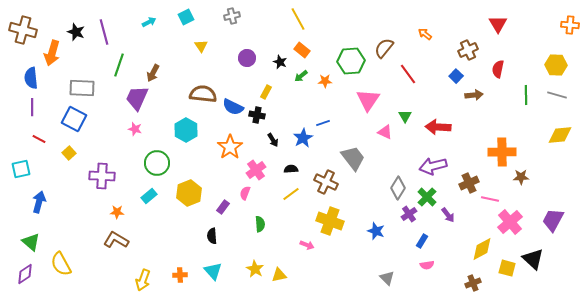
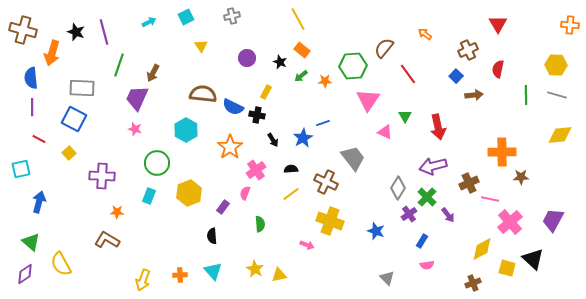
green hexagon at (351, 61): moved 2 px right, 5 px down
red arrow at (438, 127): rotated 105 degrees counterclockwise
cyan rectangle at (149, 196): rotated 28 degrees counterclockwise
brown L-shape at (116, 240): moved 9 px left
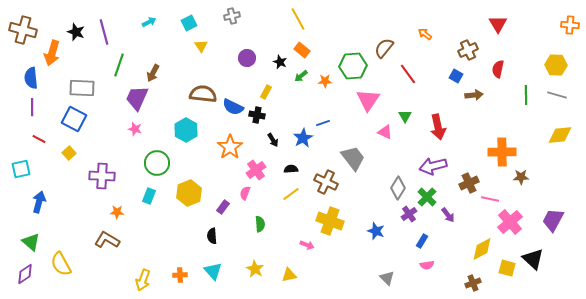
cyan square at (186, 17): moved 3 px right, 6 px down
blue square at (456, 76): rotated 16 degrees counterclockwise
yellow triangle at (279, 275): moved 10 px right
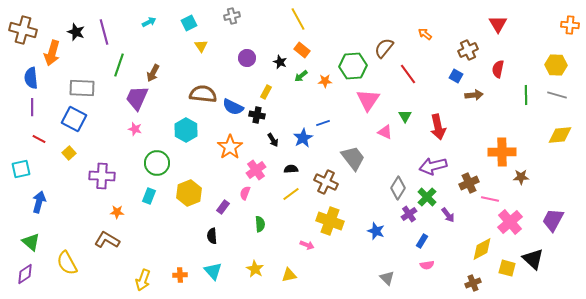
yellow semicircle at (61, 264): moved 6 px right, 1 px up
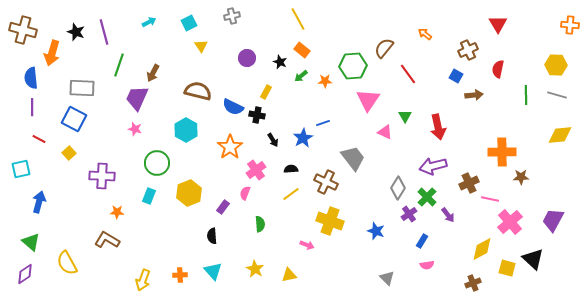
brown semicircle at (203, 94): moved 5 px left, 3 px up; rotated 8 degrees clockwise
